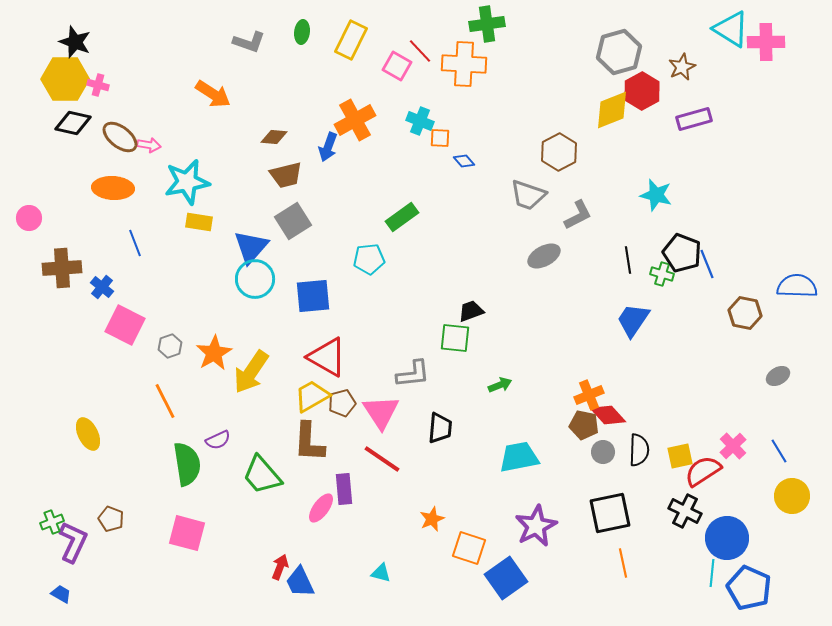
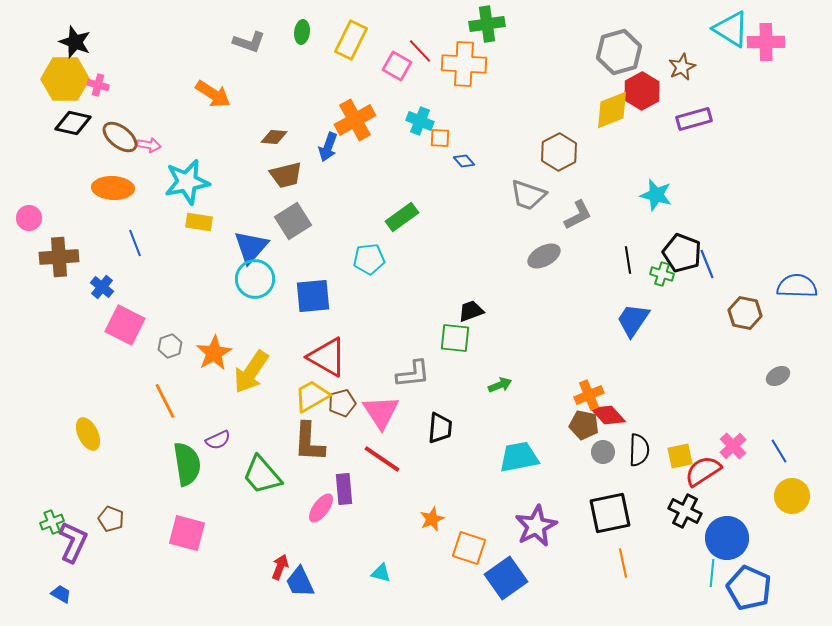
brown cross at (62, 268): moved 3 px left, 11 px up
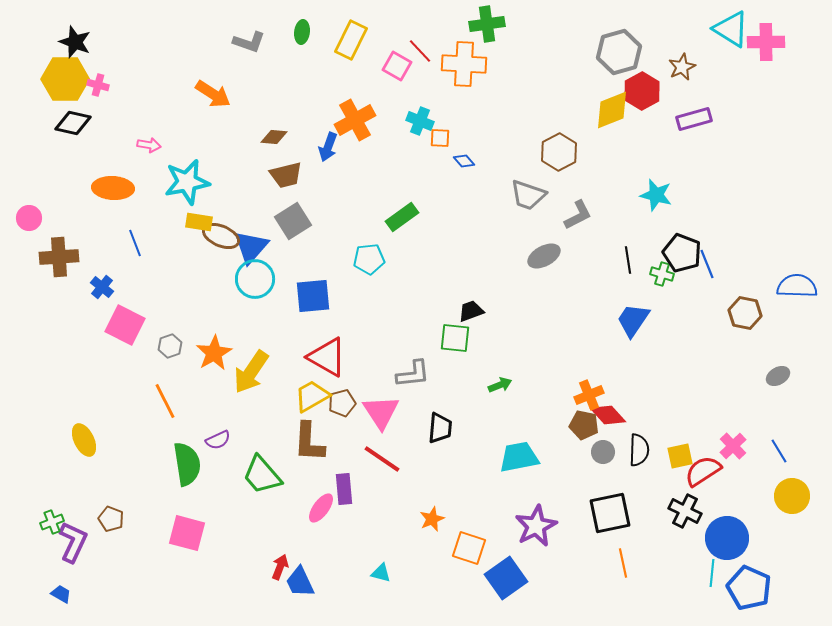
brown ellipse at (120, 137): moved 101 px right, 99 px down; rotated 15 degrees counterclockwise
yellow ellipse at (88, 434): moved 4 px left, 6 px down
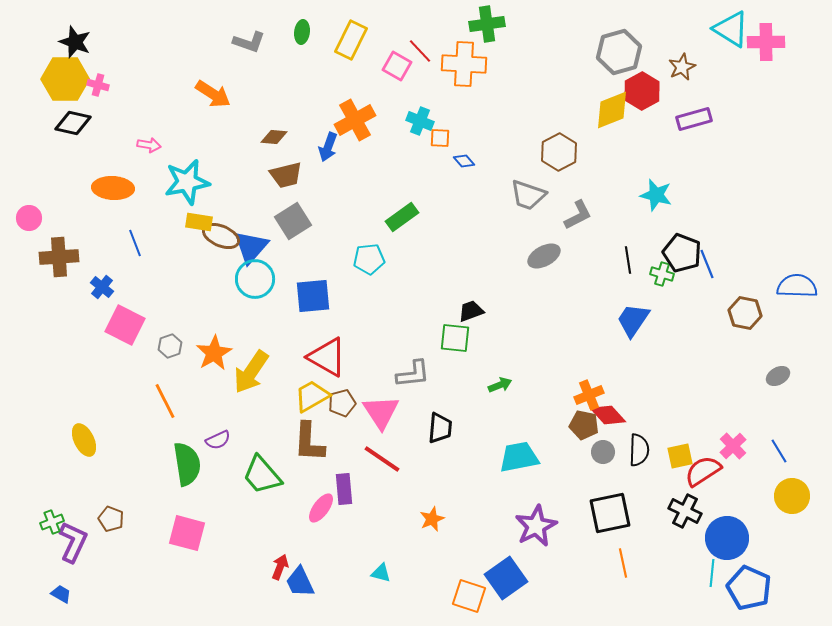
orange square at (469, 548): moved 48 px down
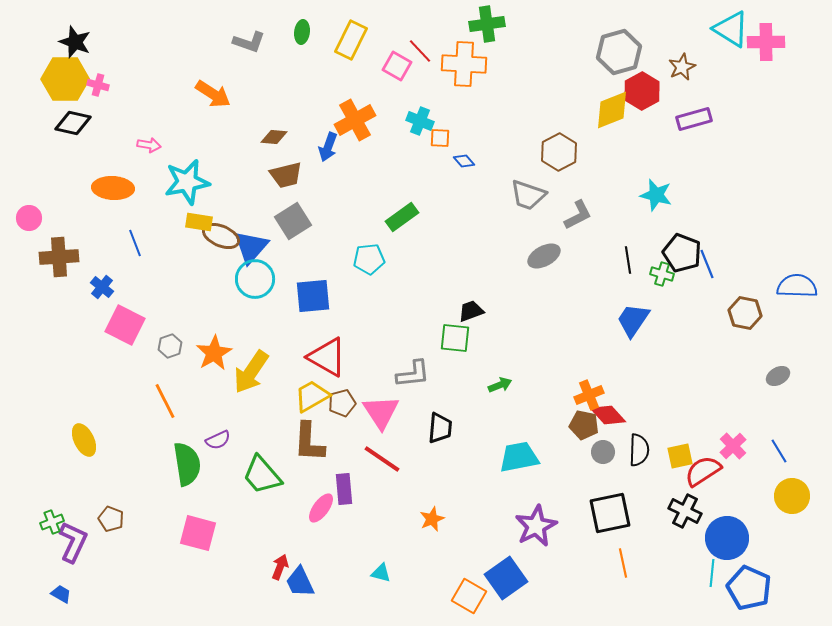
pink square at (187, 533): moved 11 px right
orange square at (469, 596): rotated 12 degrees clockwise
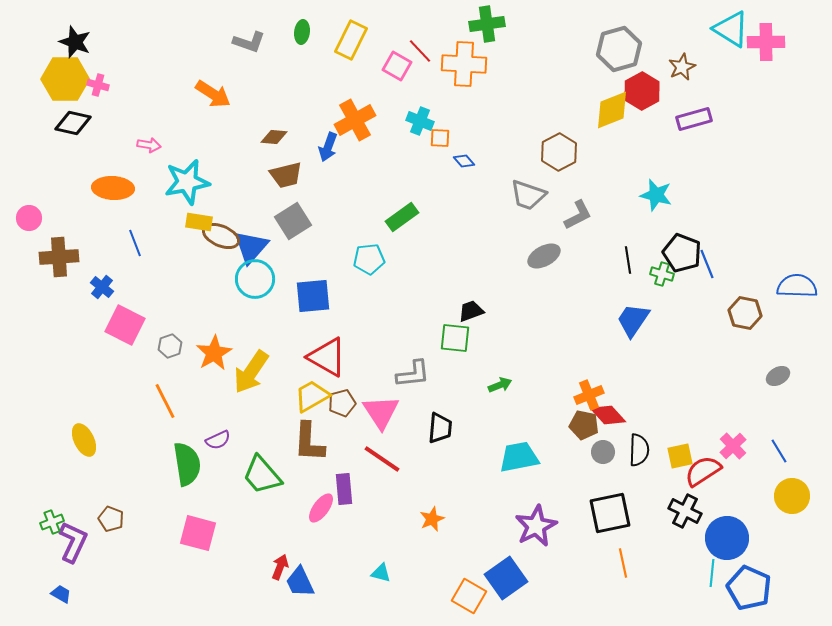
gray hexagon at (619, 52): moved 3 px up
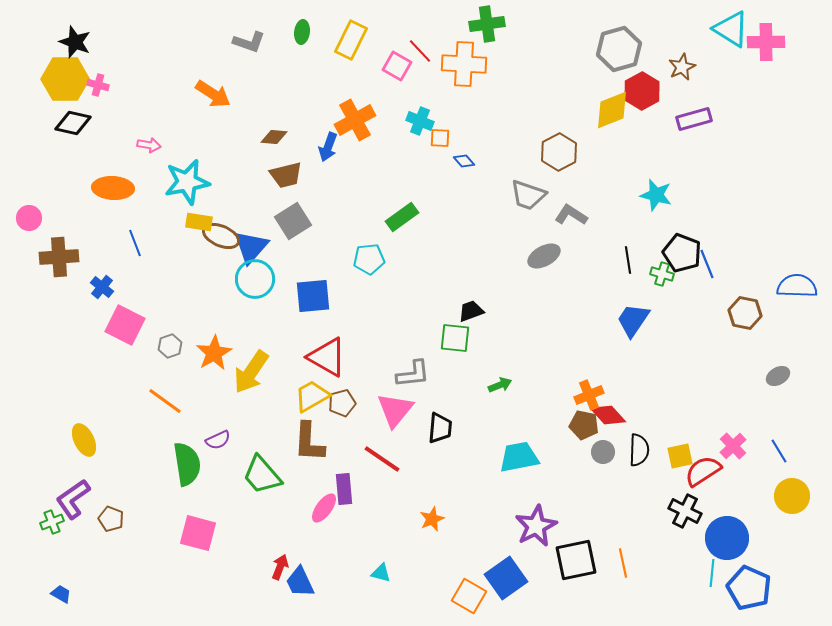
gray L-shape at (578, 215): moved 7 px left; rotated 120 degrees counterclockwise
orange line at (165, 401): rotated 27 degrees counterclockwise
pink triangle at (381, 412): moved 14 px right, 2 px up; rotated 12 degrees clockwise
pink ellipse at (321, 508): moved 3 px right
black square at (610, 513): moved 34 px left, 47 px down
purple L-shape at (73, 542): moved 43 px up; rotated 150 degrees counterclockwise
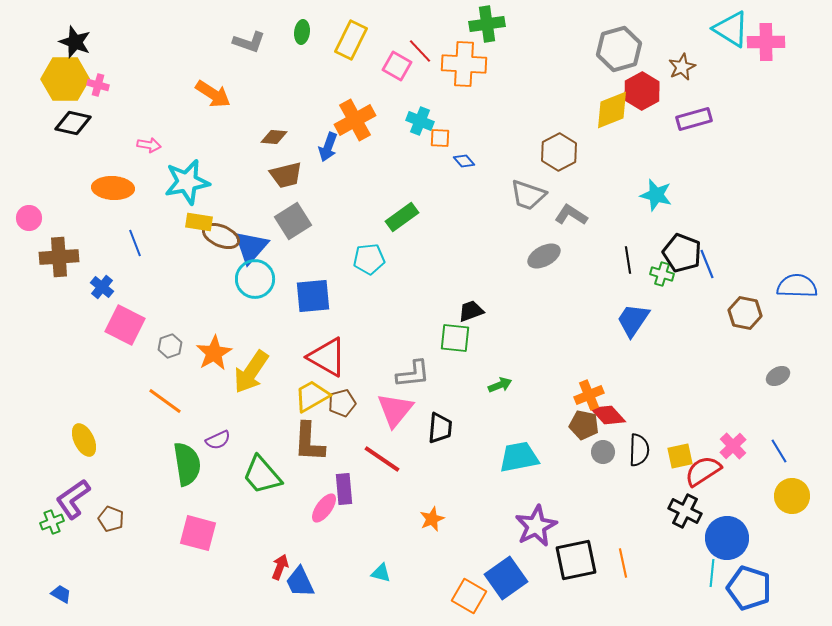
blue pentagon at (749, 588): rotated 6 degrees counterclockwise
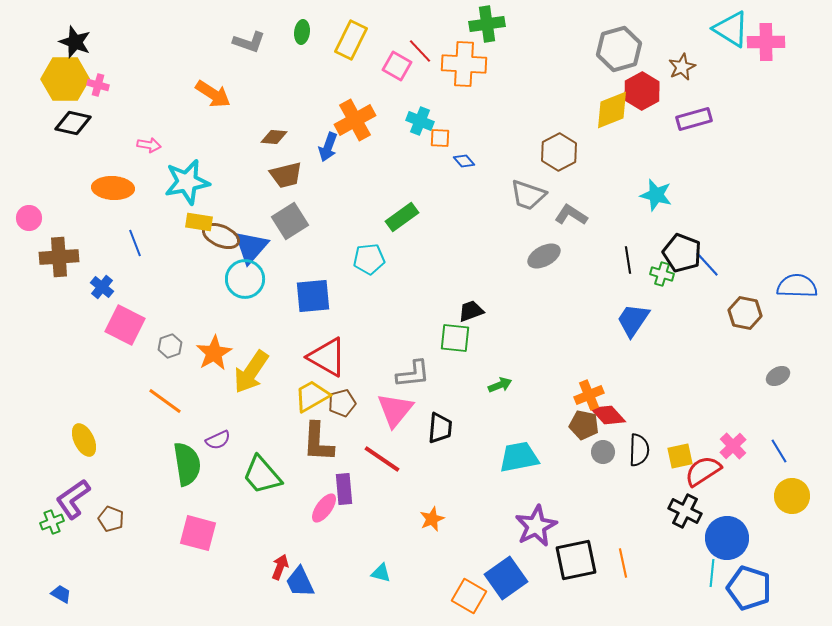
gray square at (293, 221): moved 3 px left
blue line at (707, 264): rotated 20 degrees counterclockwise
cyan circle at (255, 279): moved 10 px left
brown L-shape at (309, 442): moved 9 px right
